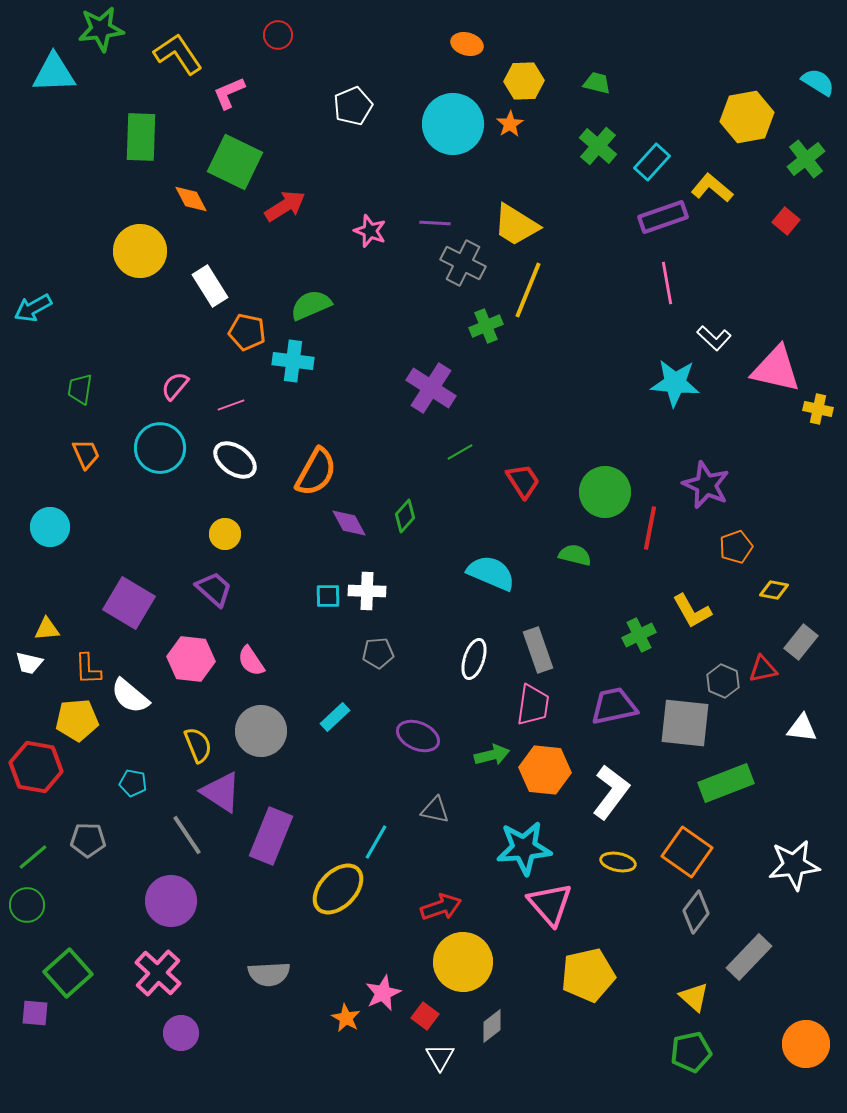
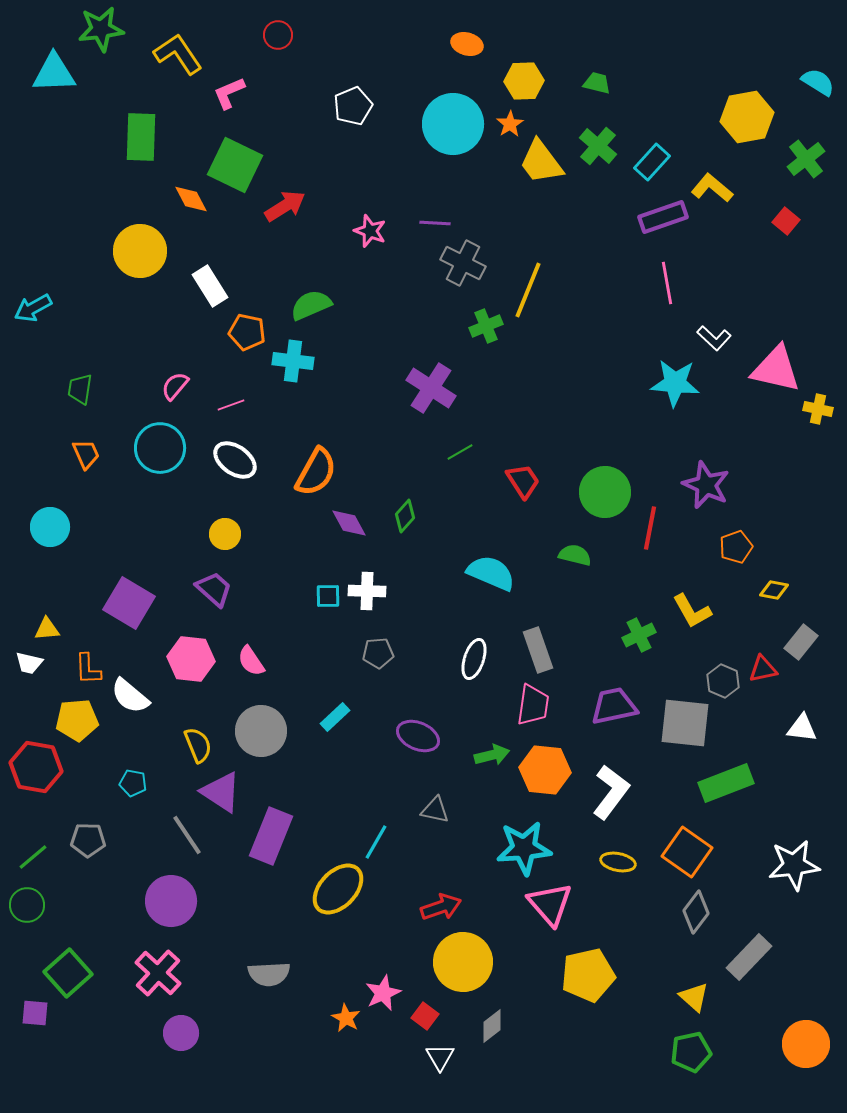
green square at (235, 162): moved 3 px down
yellow trapezoid at (516, 225): moved 25 px right, 63 px up; rotated 21 degrees clockwise
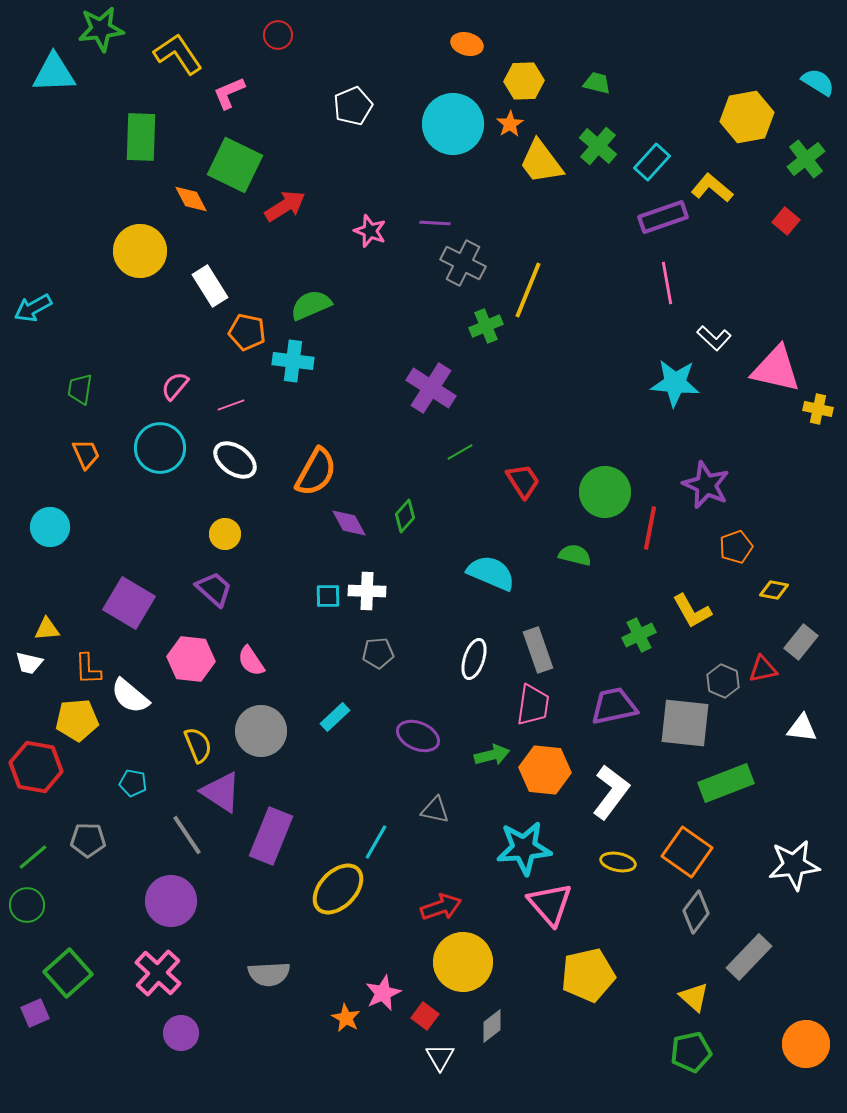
purple square at (35, 1013): rotated 28 degrees counterclockwise
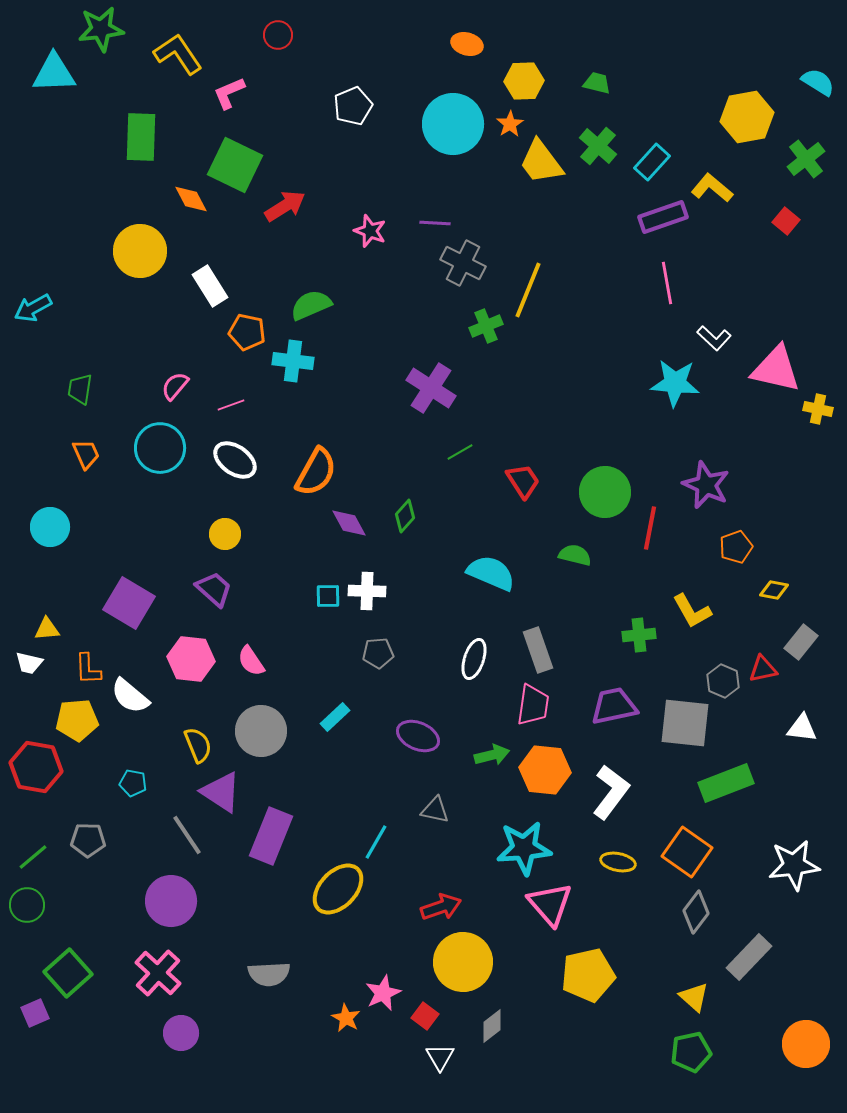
green cross at (639, 635): rotated 20 degrees clockwise
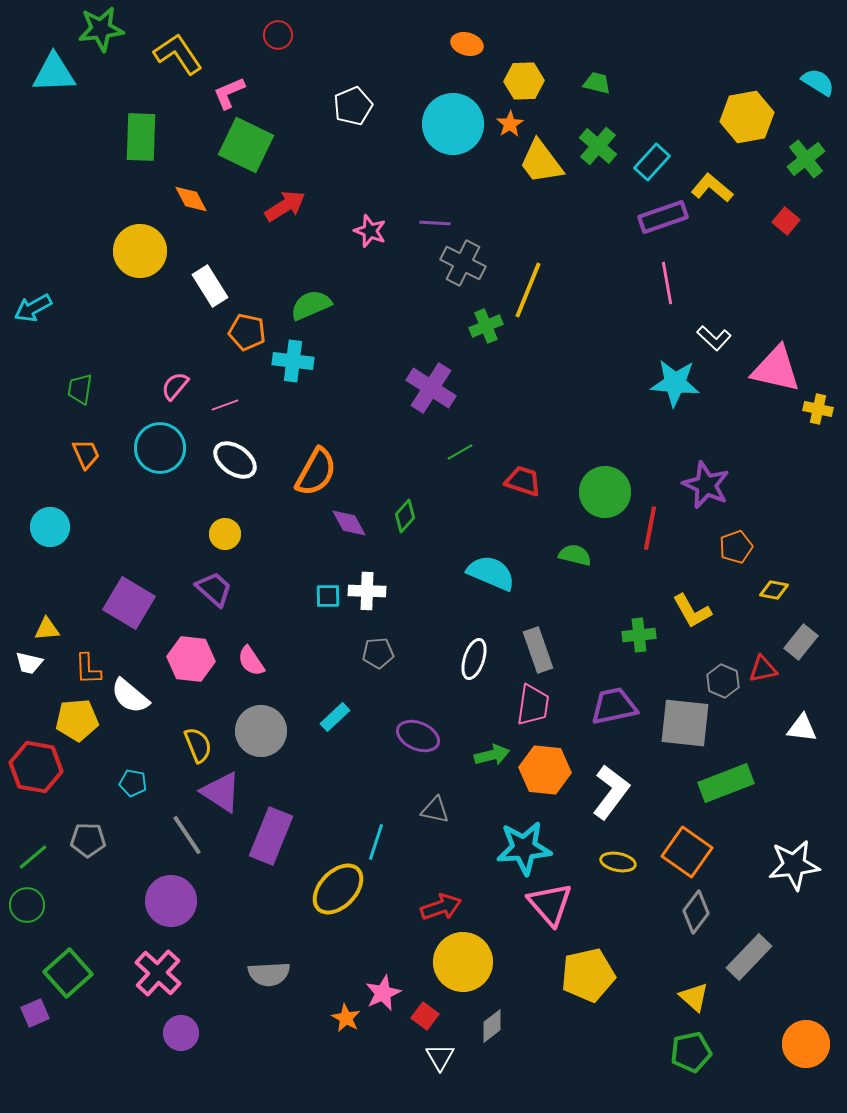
green square at (235, 165): moved 11 px right, 20 px up
pink line at (231, 405): moved 6 px left
red trapezoid at (523, 481): rotated 39 degrees counterclockwise
cyan line at (376, 842): rotated 12 degrees counterclockwise
